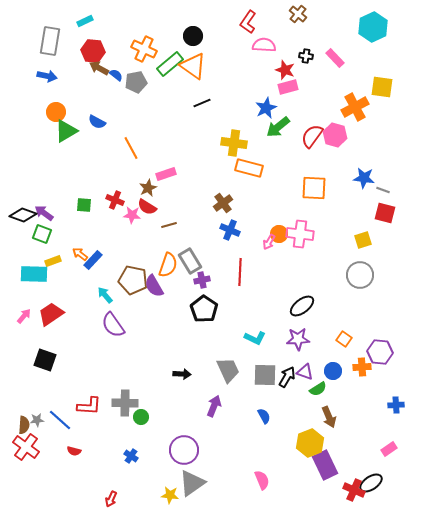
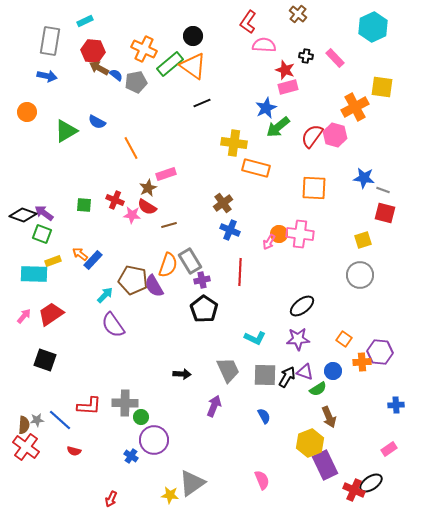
orange circle at (56, 112): moved 29 px left
orange rectangle at (249, 168): moved 7 px right
cyan arrow at (105, 295): rotated 84 degrees clockwise
orange cross at (362, 367): moved 5 px up
purple circle at (184, 450): moved 30 px left, 10 px up
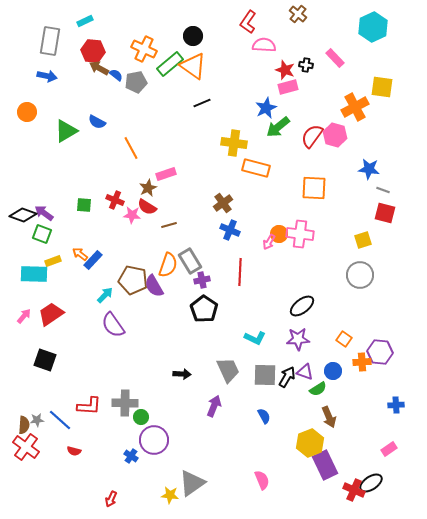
black cross at (306, 56): moved 9 px down
blue star at (364, 178): moved 5 px right, 9 px up
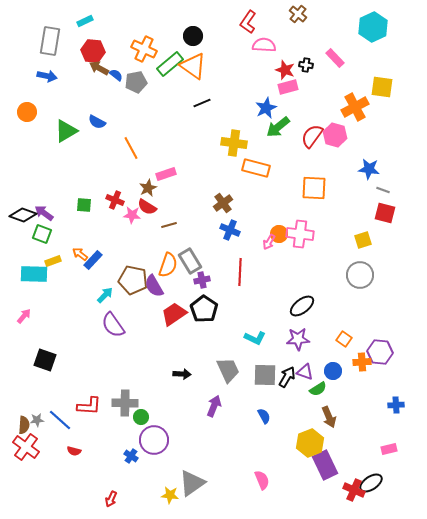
red trapezoid at (51, 314): moved 123 px right
pink rectangle at (389, 449): rotated 21 degrees clockwise
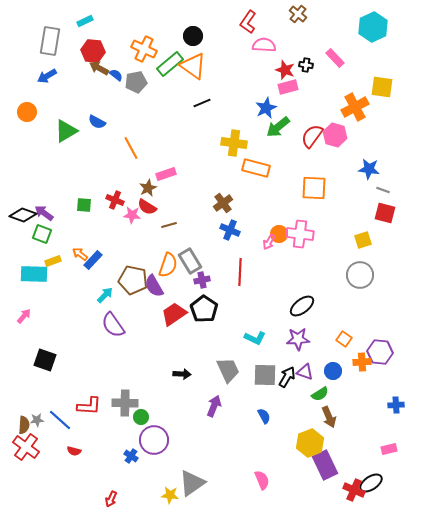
blue arrow at (47, 76): rotated 138 degrees clockwise
green semicircle at (318, 389): moved 2 px right, 5 px down
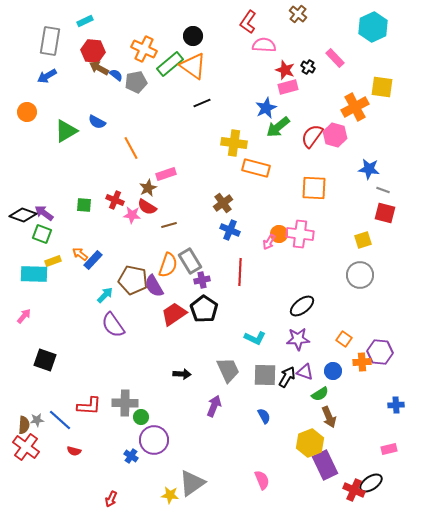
black cross at (306, 65): moved 2 px right, 2 px down; rotated 24 degrees clockwise
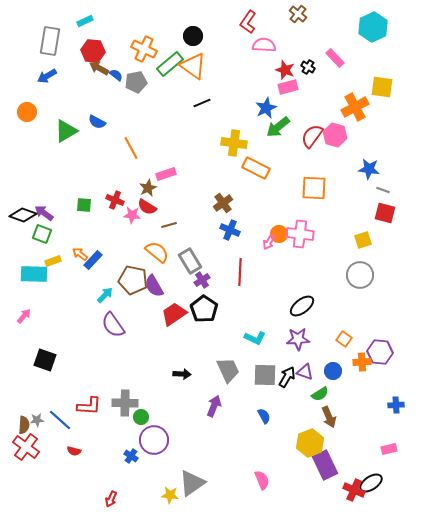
orange rectangle at (256, 168): rotated 12 degrees clockwise
orange semicircle at (168, 265): moved 11 px left, 13 px up; rotated 70 degrees counterclockwise
purple cross at (202, 280): rotated 21 degrees counterclockwise
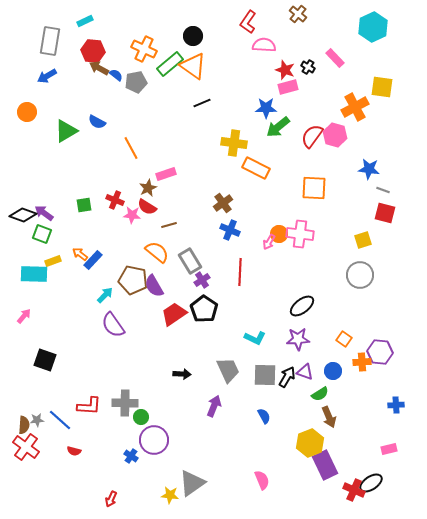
blue star at (266, 108): rotated 25 degrees clockwise
green square at (84, 205): rotated 14 degrees counterclockwise
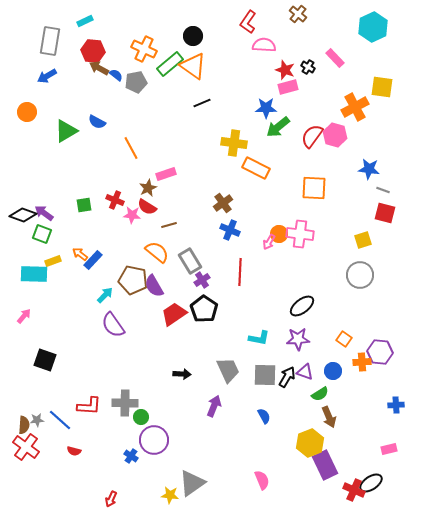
cyan L-shape at (255, 338): moved 4 px right; rotated 15 degrees counterclockwise
